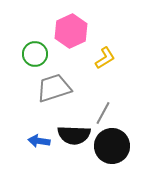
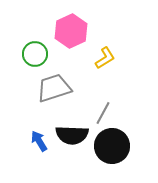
black semicircle: moved 2 px left
blue arrow: rotated 50 degrees clockwise
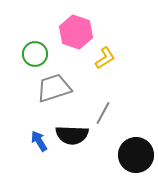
pink hexagon: moved 5 px right, 1 px down; rotated 16 degrees counterclockwise
black circle: moved 24 px right, 9 px down
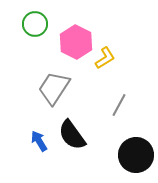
pink hexagon: moved 10 px down; rotated 8 degrees clockwise
green circle: moved 30 px up
gray trapezoid: rotated 39 degrees counterclockwise
gray line: moved 16 px right, 8 px up
black semicircle: rotated 52 degrees clockwise
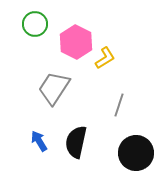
gray line: rotated 10 degrees counterclockwise
black semicircle: moved 4 px right, 7 px down; rotated 48 degrees clockwise
black circle: moved 2 px up
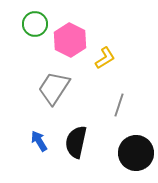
pink hexagon: moved 6 px left, 2 px up
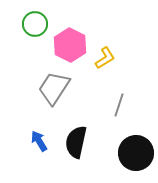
pink hexagon: moved 5 px down
